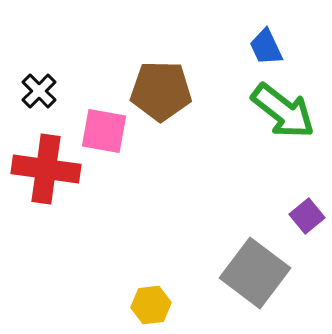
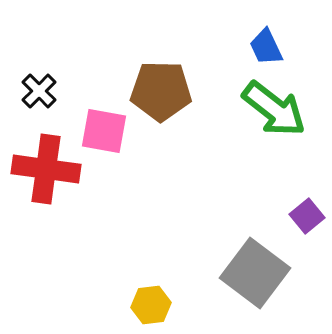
green arrow: moved 9 px left, 2 px up
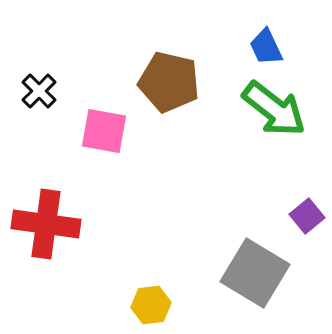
brown pentagon: moved 8 px right, 9 px up; rotated 12 degrees clockwise
red cross: moved 55 px down
gray square: rotated 6 degrees counterclockwise
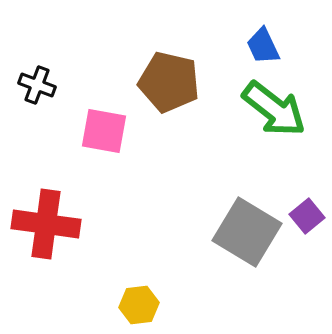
blue trapezoid: moved 3 px left, 1 px up
black cross: moved 2 px left, 6 px up; rotated 24 degrees counterclockwise
gray square: moved 8 px left, 41 px up
yellow hexagon: moved 12 px left
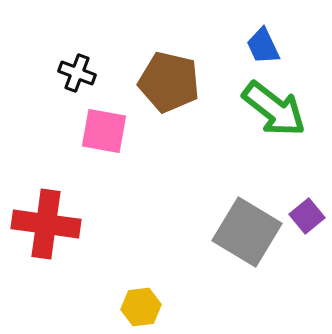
black cross: moved 40 px right, 12 px up
yellow hexagon: moved 2 px right, 2 px down
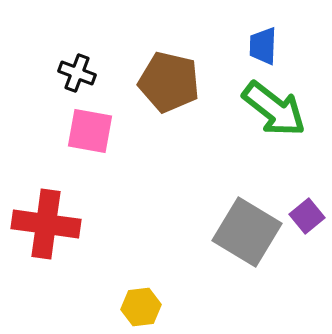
blue trapezoid: rotated 27 degrees clockwise
pink square: moved 14 px left
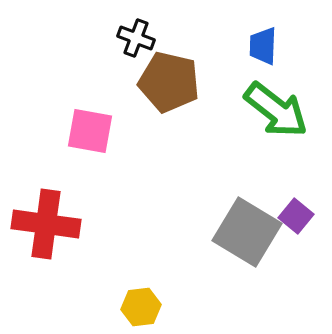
black cross: moved 59 px right, 35 px up
green arrow: moved 2 px right, 1 px down
purple square: moved 11 px left; rotated 12 degrees counterclockwise
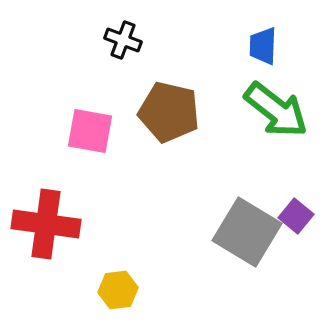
black cross: moved 13 px left, 2 px down
brown pentagon: moved 30 px down
yellow hexagon: moved 23 px left, 17 px up
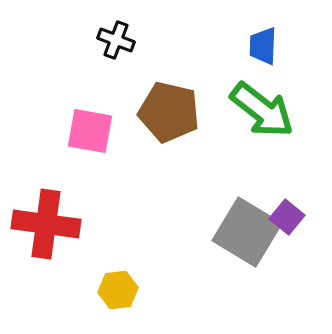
black cross: moved 7 px left
green arrow: moved 14 px left
purple square: moved 9 px left, 1 px down
